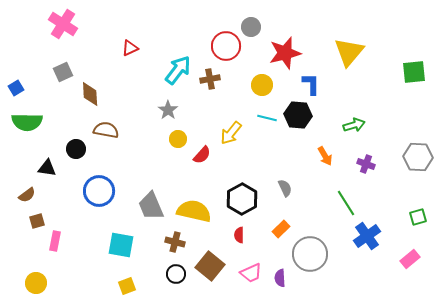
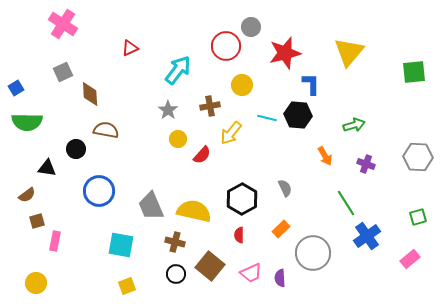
brown cross at (210, 79): moved 27 px down
yellow circle at (262, 85): moved 20 px left
gray circle at (310, 254): moved 3 px right, 1 px up
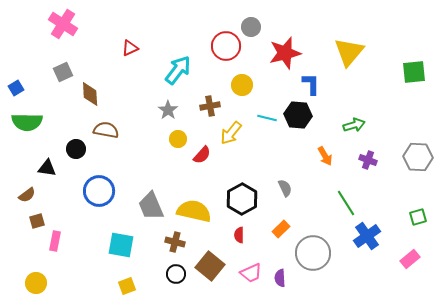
purple cross at (366, 164): moved 2 px right, 4 px up
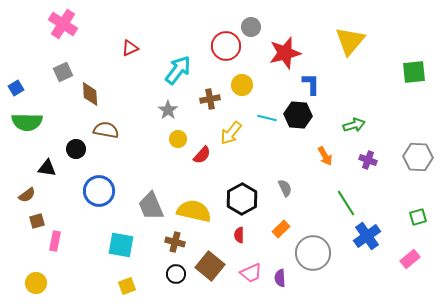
yellow triangle at (349, 52): moved 1 px right, 11 px up
brown cross at (210, 106): moved 7 px up
